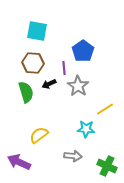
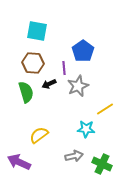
gray star: rotated 15 degrees clockwise
gray arrow: moved 1 px right; rotated 18 degrees counterclockwise
green cross: moved 5 px left, 2 px up
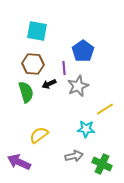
brown hexagon: moved 1 px down
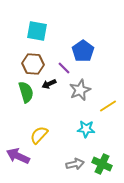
purple line: rotated 40 degrees counterclockwise
gray star: moved 2 px right, 4 px down
yellow line: moved 3 px right, 3 px up
yellow semicircle: rotated 12 degrees counterclockwise
gray arrow: moved 1 px right, 8 px down
purple arrow: moved 1 px left, 6 px up
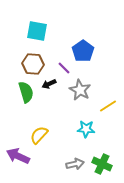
gray star: rotated 20 degrees counterclockwise
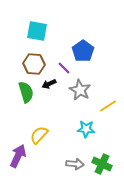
brown hexagon: moved 1 px right
purple arrow: rotated 90 degrees clockwise
gray arrow: rotated 18 degrees clockwise
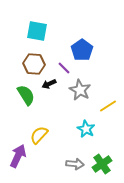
blue pentagon: moved 1 px left, 1 px up
green semicircle: moved 3 px down; rotated 15 degrees counterclockwise
cyan star: rotated 24 degrees clockwise
green cross: rotated 30 degrees clockwise
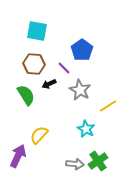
green cross: moved 4 px left, 3 px up
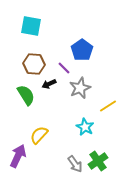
cyan square: moved 6 px left, 5 px up
gray star: moved 2 px up; rotated 20 degrees clockwise
cyan star: moved 1 px left, 2 px up
gray arrow: rotated 48 degrees clockwise
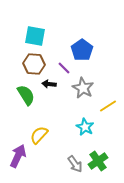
cyan square: moved 4 px right, 10 px down
black arrow: rotated 32 degrees clockwise
gray star: moved 3 px right; rotated 20 degrees counterclockwise
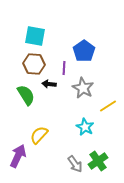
blue pentagon: moved 2 px right, 1 px down
purple line: rotated 48 degrees clockwise
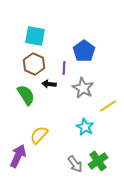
brown hexagon: rotated 20 degrees clockwise
